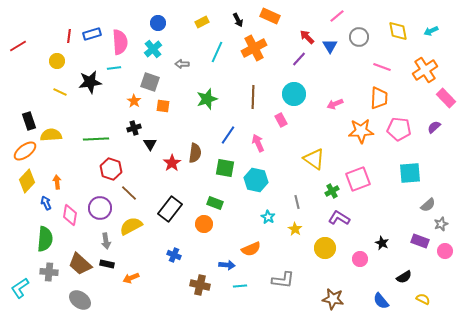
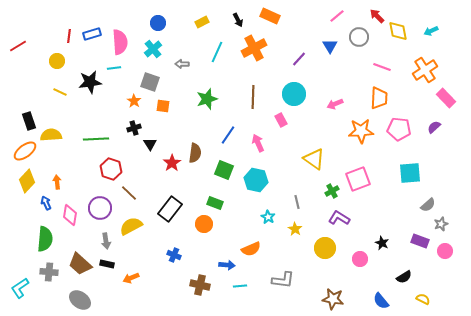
red arrow at (307, 37): moved 70 px right, 21 px up
green square at (225, 168): moved 1 px left, 2 px down; rotated 12 degrees clockwise
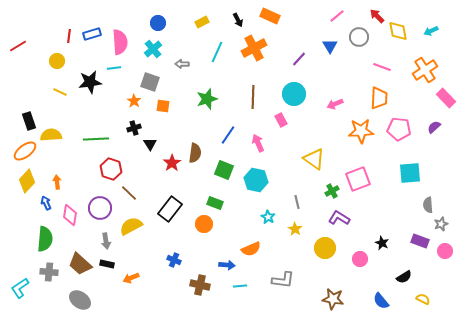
gray semicircle at (428, 205): rotated 126 degrees clockwise
blue cross at (174, 255): moved 5 px down
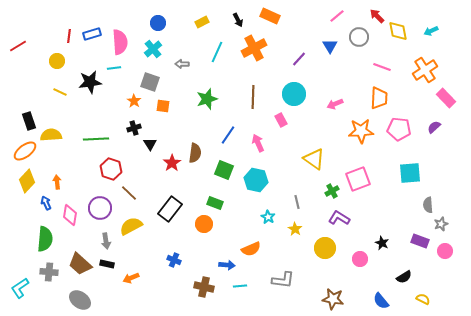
brown cross at (200, 285): moved 4 px right, 2 px down
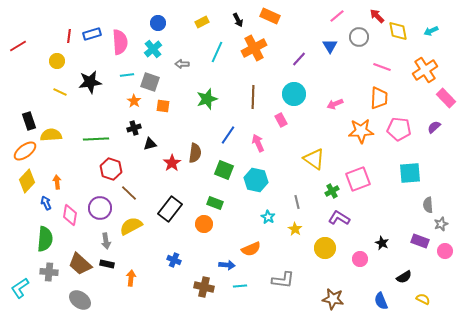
cyan line at (114, 68): moved 13 px right, 7 px down
black triangle at (150, 144): rotated 48 degrees clockwise
orange arrow at (131, 278): rotated 119 degrees clockwise
blue semicircle at (381, 301): rotated 18 degrees clockwise
